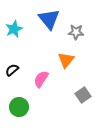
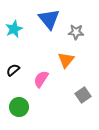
black semicircle: moved 1 px right
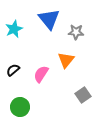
pink semicircle: moved 5 px up
green circle: moved 1 px right
